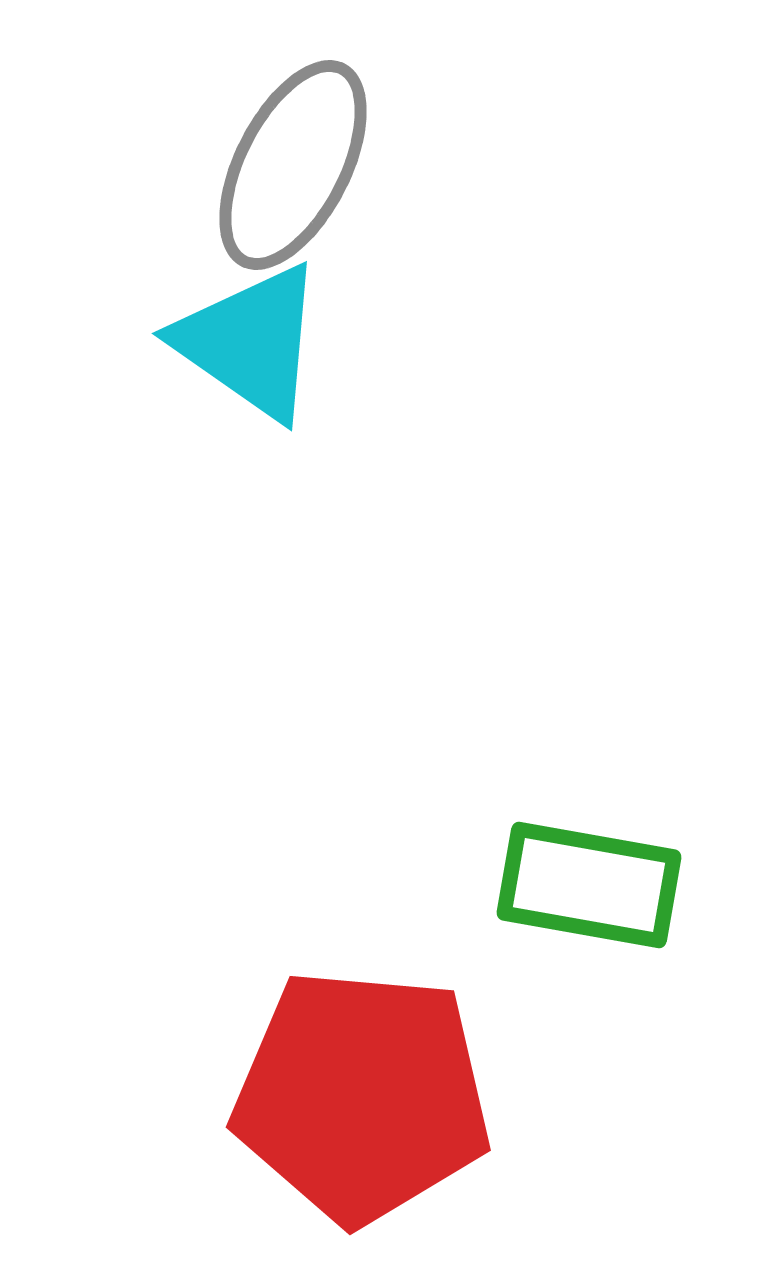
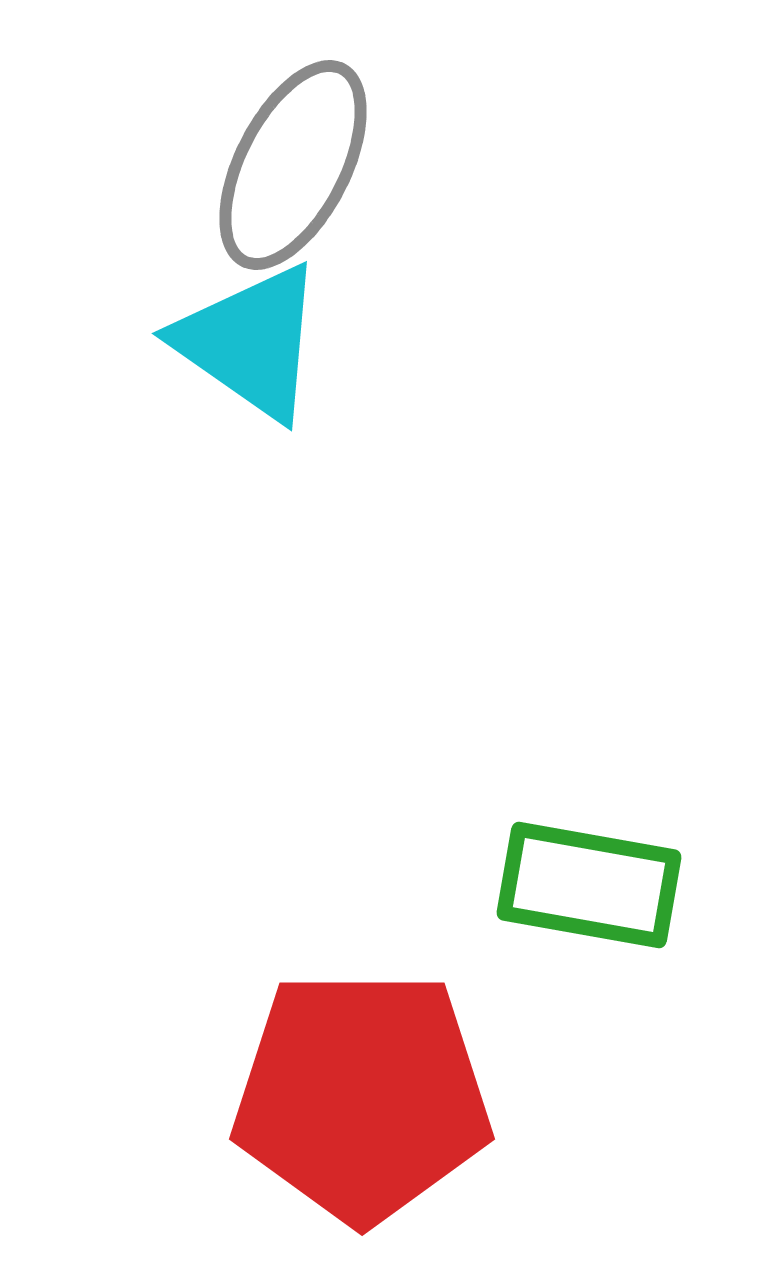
red pentagon: rotated 5 degrees counterclockwise
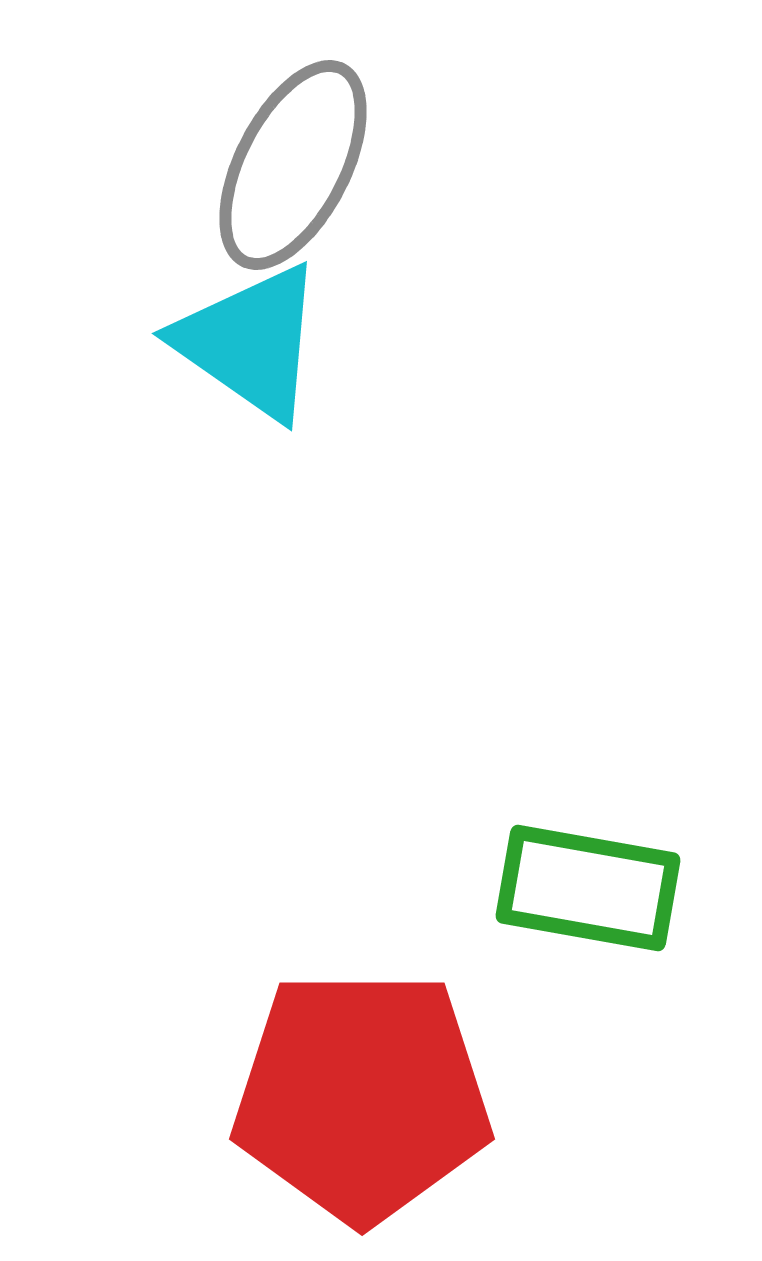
green rectangle: moved 1 px left, 3 px down
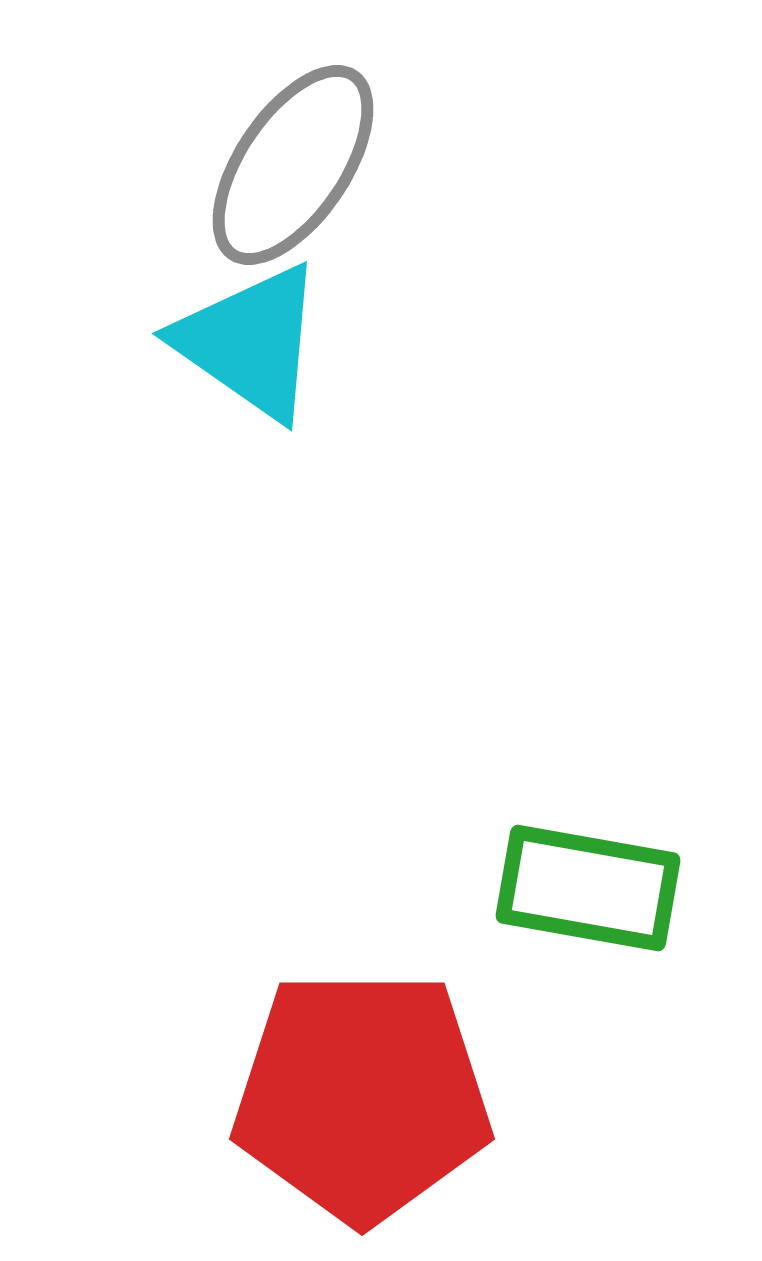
gray ellipse: rotated 7 degrees clockwise
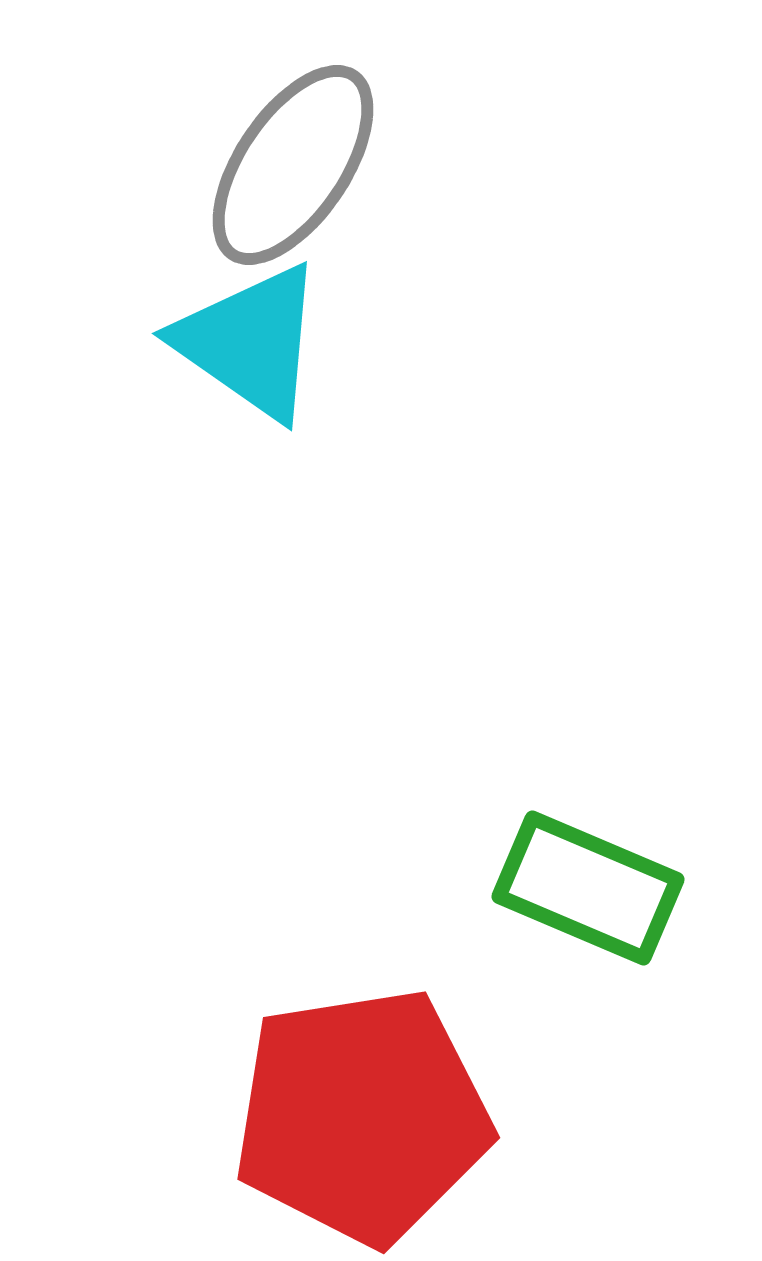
green rectangle: rotated 13 degrees clockwise
red pentagon: moved 20 px down; rotated 9 degrees counterclockwise
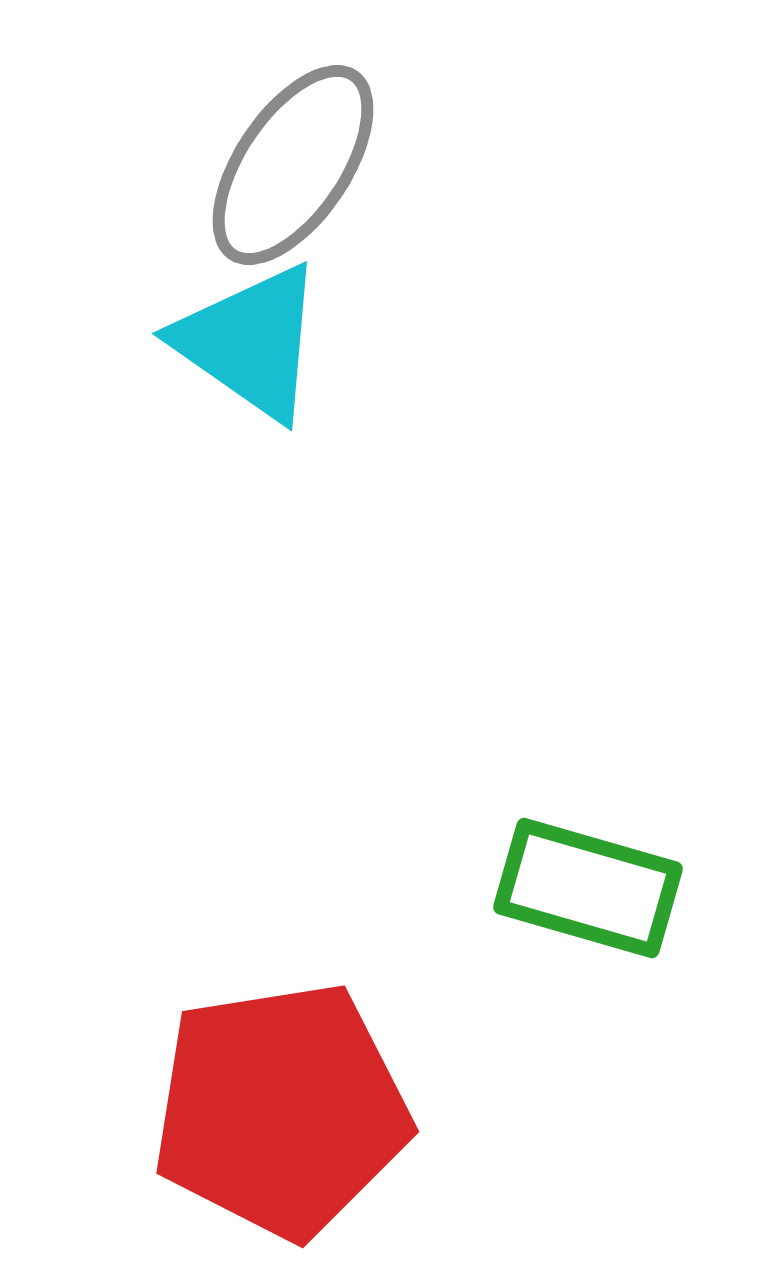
green rectangle: rotated 7 degrees counterclockwise
red pentagon: moved 81 px left, 6 px up
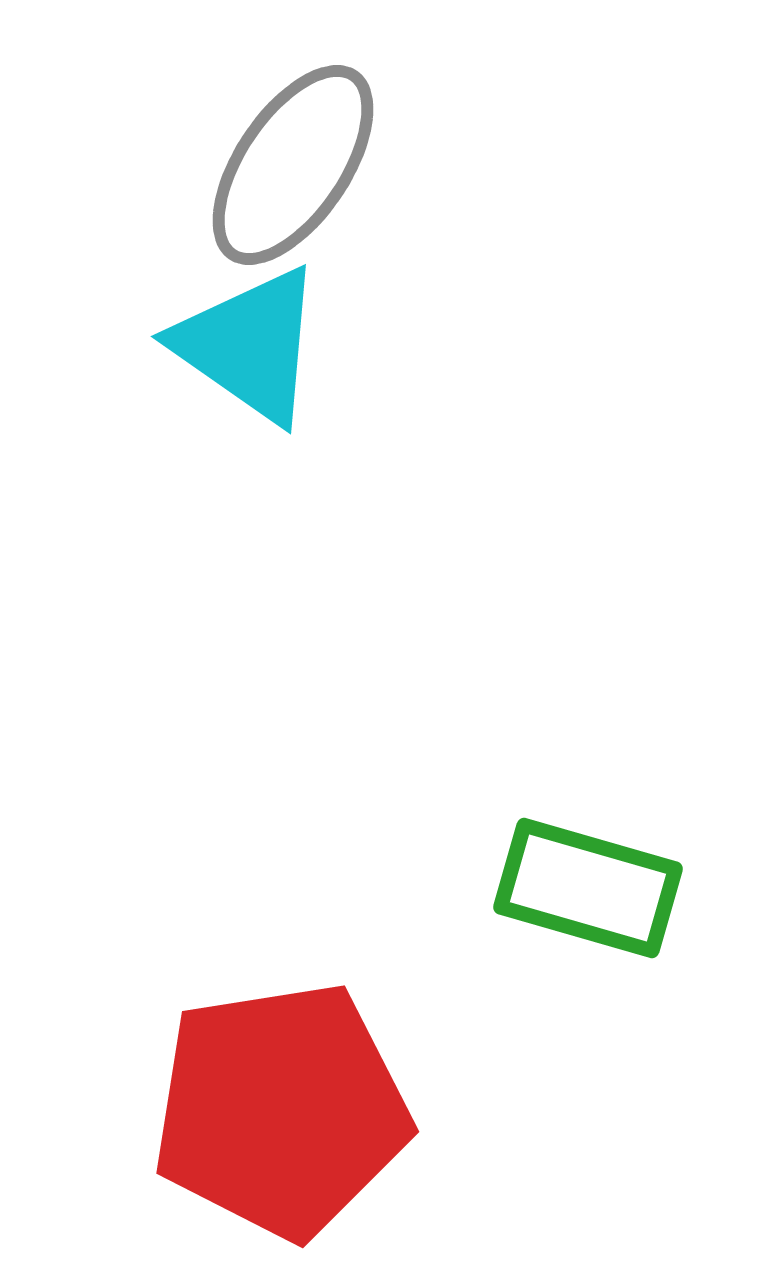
cyan triangle: moved 1 px left, 3 px down
